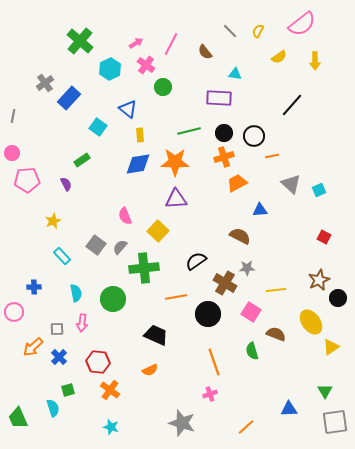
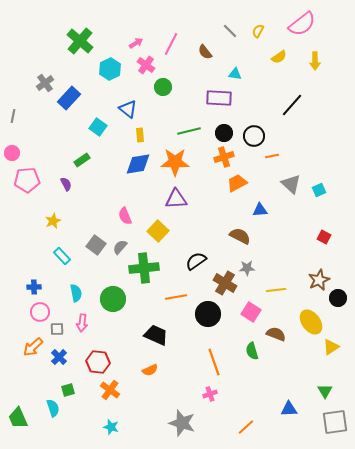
pink circle at (14, 312): moved 26 px right
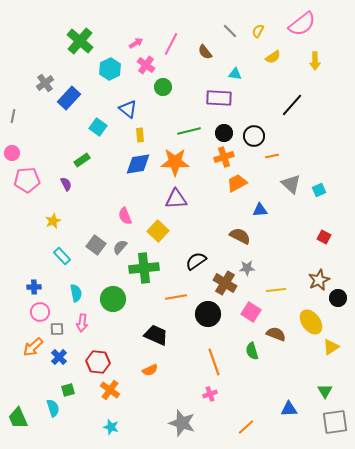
yellow semicircle at (279, 57): moved 6 px left
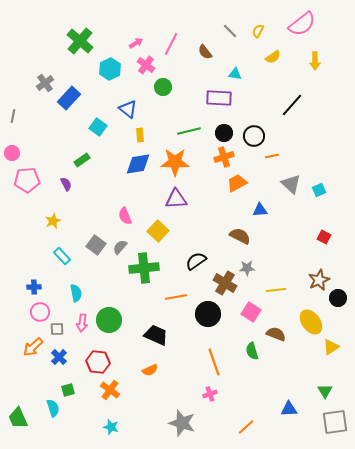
green circle at (113, 299): moved 4 px left, 21 px down
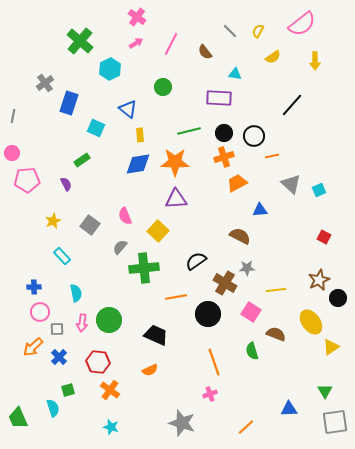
pink cross at (146, 65): moved 9 px left, 48 px up
blue rectangle at (69, 98): moved 5 px down; rotated 25 degrees counterclockwise
cyan square at (98, 127): moved 2 px left, 1 px down; rotated 12 degrees counterclockwise
gray square at (96, 245): moved 6 px left, 20 px up
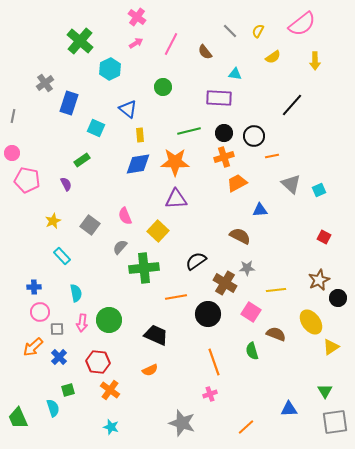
pink pentagon at (27, 180): rotated 15 degrees clockwise
